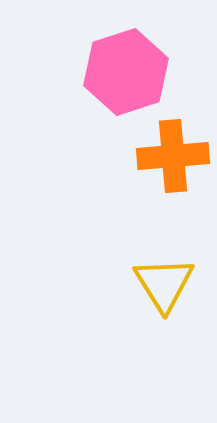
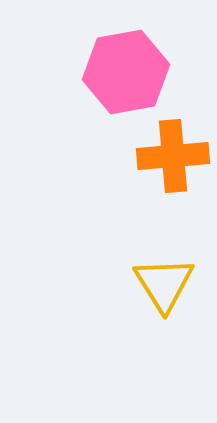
pink hexagon: rotated 8 degrees clockwise
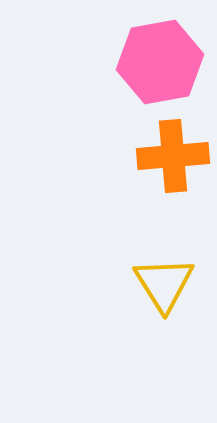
pink hexagon: moved 34 px right, 10 px up
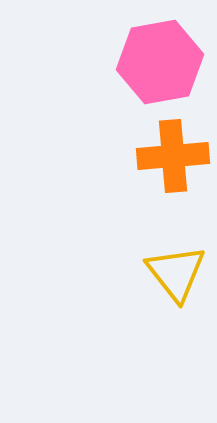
yellow triangle: moved 12 px right, 11 px up; rotated 6 degrees counterclockwise
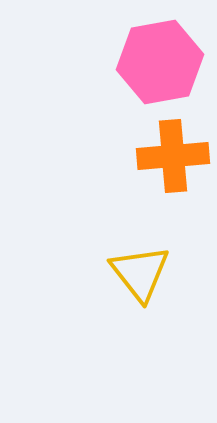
yellow triangle: moved 36 px left
